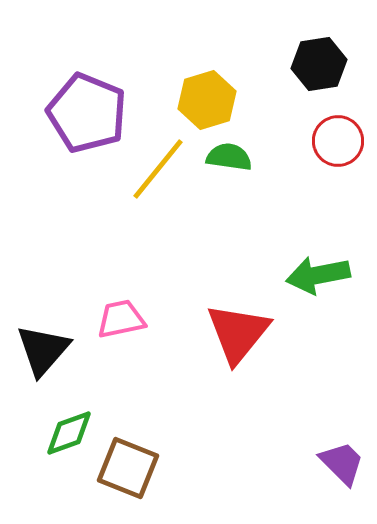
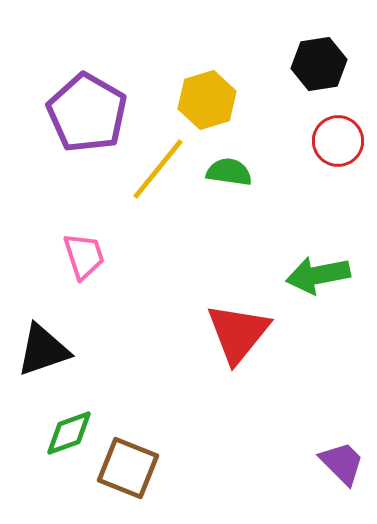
purple pentagon: rotated 8 degrees clockwise
green semicircle: moved 15 px down
pink trapezoid: moved 37 px left, 63 px up; rotated 84 degrees clockwise
black triangle: rotated 30 degrees clockwise
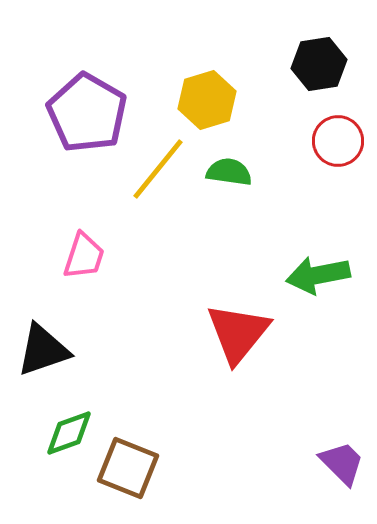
pink trapezoid: rotated 36 degrees clockwise
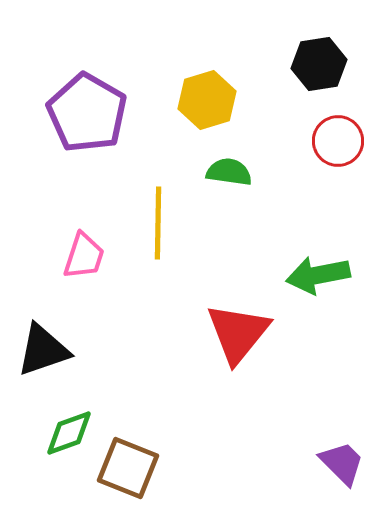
yellow line: moved 54 px down; rotated 38 degrees counterclockwise
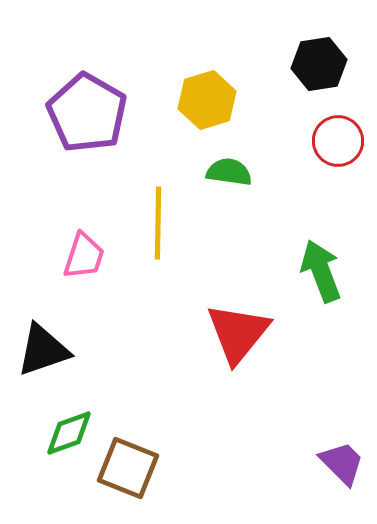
green arrow: moved 3 px right, 4 px up; rotated 80 degrees clockwise
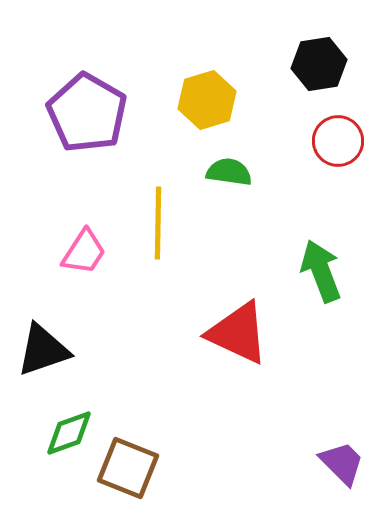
pink trapezoid: moved 4 px up; rotated 15 degrees clockwise
red triangle: rotated 44 degrees counterclockwise
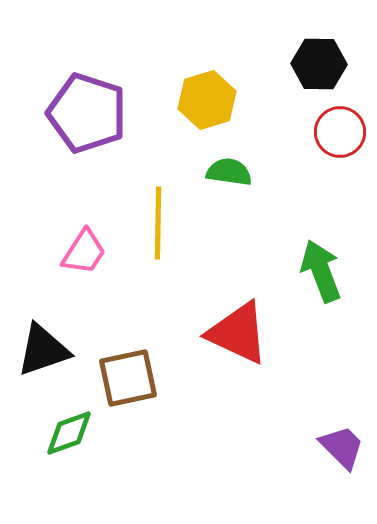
black hexagon: rotated 10 degrees clockwise
purple pentagon: rotated 12 degrees counterclockwise
red circle: moved 2 px right, 9 px up
purple trapezoid: moved 16 px up
brown square: moved 90 px up; rotated 34 degrees counterclockwise
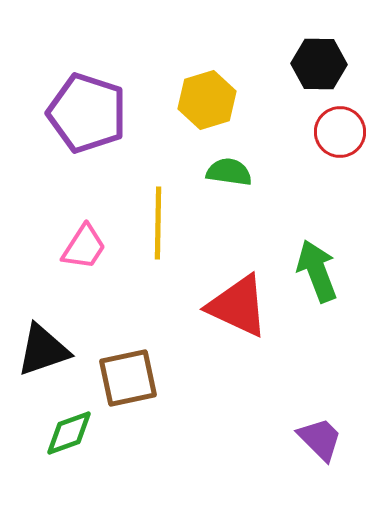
pink trapezoid: moved 5 px up
green arrow: moved 4 px left
red triangle: moved 27 px up
purple trapezoid: moved 22 px left, 8 px up
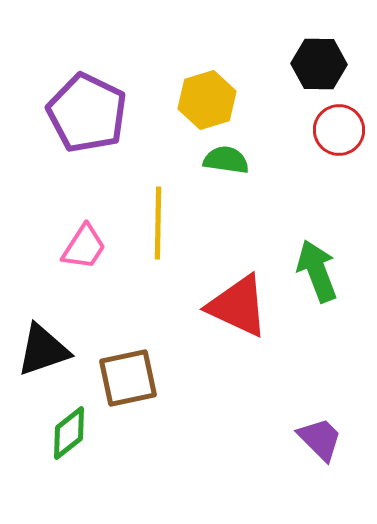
purple pentagon: rotated 8 degrees clockwise
red circle: moved 1 px left, 2 px up
green semicircle: moved 3 px left, 12 px up
green diamond: rotated 18 degrees counterclockwise
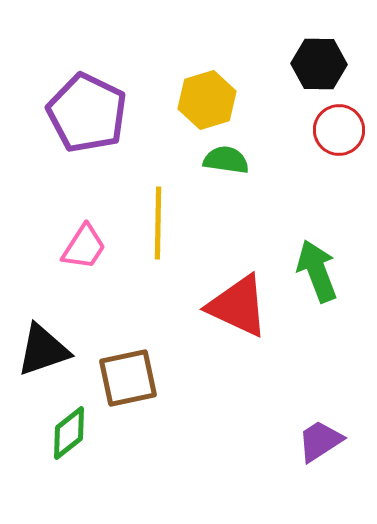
purple trapezoid: moved 2 px down; rotated 78 degrees counterclockwise
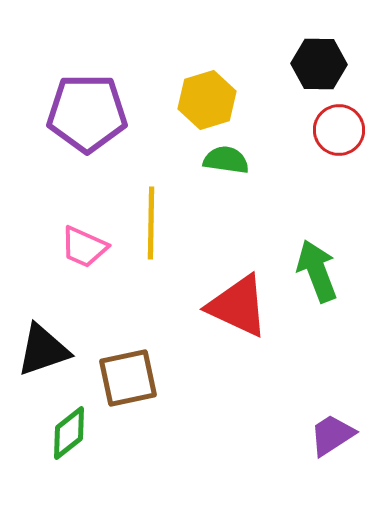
purple pentagon: rotated 26 degrees counterclockwise
yellow line: moved 7 px left
pink trapezoid: rotated 81 degrees clockwise
purple trapezoid: moved 12 px right, 6 px up
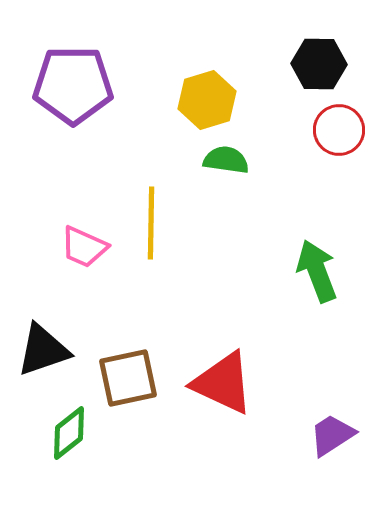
purple pentagon: moved 14 px left, 28 px up
red triangle: moved 15 px left, 77 px down
